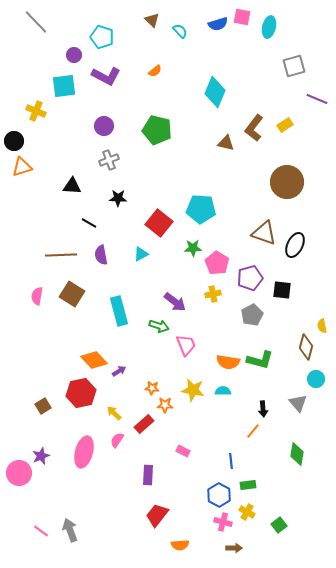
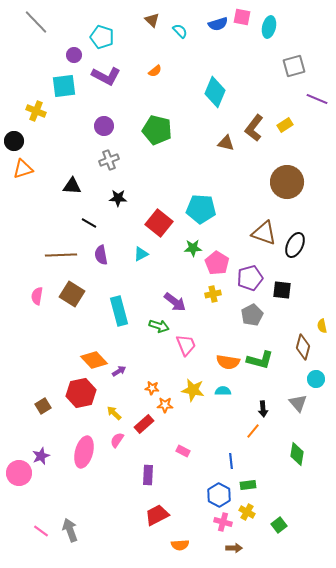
orange triangle at (22, 167): moved 1 px right, 2 px down
brown diamond at (306, 347): moved 3 px left
red trapezoid at (157, 515): rotated 25 degrees clockwise
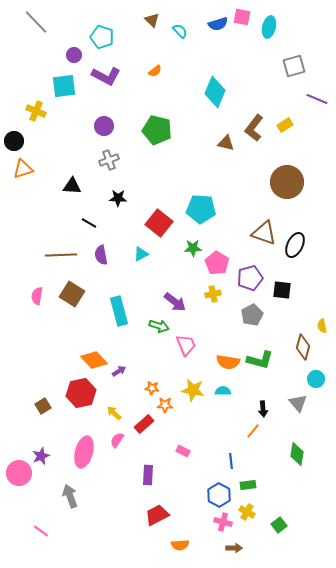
gray arrow at (70, 530): moved 34 px up
